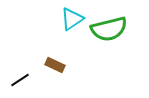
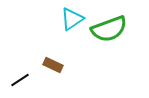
green semicircle: rotated 6 degrees counterclockwise
brown rectangle: moved 2 px left
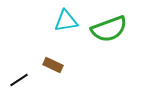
cyan triangle: moved 6 px left, 2 px down; rotated 25 degrees clockwise
black line: moved 1 px left
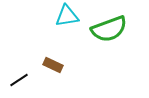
cyan triangle: moved 1 px right, 5 px up
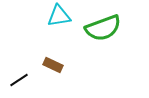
cyan triangle: moved 8 px left
green semicircle: moved 6 px left, 1 px up
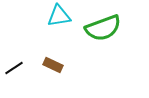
black line: moved 5 px left, 12 px up
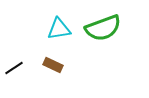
cyan triangle: moved 13 px down
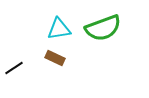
brown rectangle: moved 2 px right, 7 px up
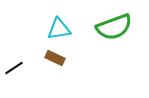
green semicircle: moved 11 px right, 1 px up
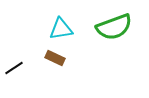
cyan triangle: moved 2 px right
